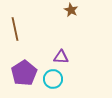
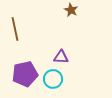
purple pentagon: moved 1 px right, 1 px down; rotated 20 degrees clockwise
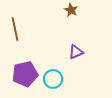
purple triangle: moved 15 px right, 5 px up; rotated 28 degrees counterclockwise
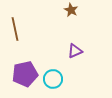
purple triangle: moved 1 px left, 1 px up
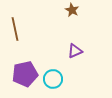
brown star: moved 1 px right
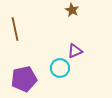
purple pentagon: moved 1 px left, 5 px down
cyan circle: moved 7 px right, 11 px up
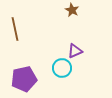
cyan circle: moved 2 px right
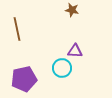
brown star: rotated 16 degrees counterclockwise
brown line: moved 2 px right
purple triangle: rotated 28 degrees clockwise
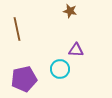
brown star: moved 2 px left, 1 px down
purple triangle: moved 1 px right, 1 px up
cyan circle: moved 2 px left, 1 px down
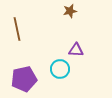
brown star: rotated 24 degrees counterclockwise
